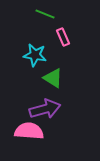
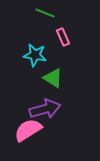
green line: moved 1 px up
pink semicircle: moved 1 px left, 1 px up; rotated 36 degrees counterclockwise
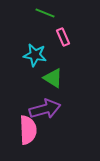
pink semicircle: rotated 120 degrees clockwise
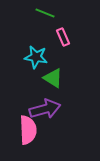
cyan star: moved 1 px right, 2 px down
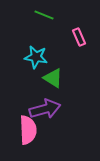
green line: moved 1 px left, 2 px down
pink rectangle: moved 16 px right
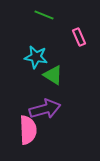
green triangle: moved 3 px up
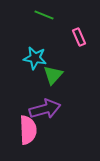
cyan star: moved 1 px left, 1 px down
green triangle: rotated 40 degrees clockwise
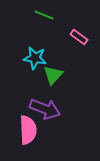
pink rectangle: rotated 30 degrees counterclockwise
purple arrow: rotated 36 degrees clockwise
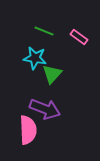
green line: moved 16 px down
green triangle: moved 1 px left, 1 px up
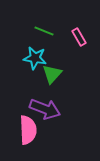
pink rectangle: rotated 24 degrees clockwise
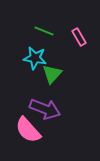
pink semicircle: rotated 140 degrees clockwise
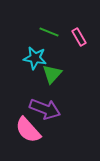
green line: moved 5 px right, 1 px down
